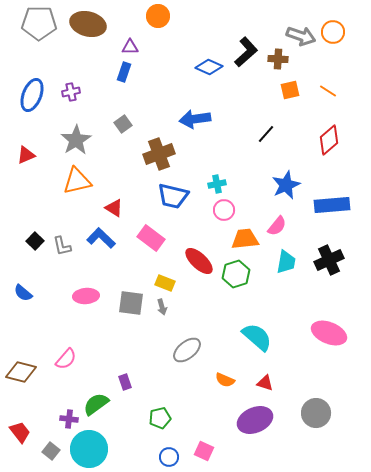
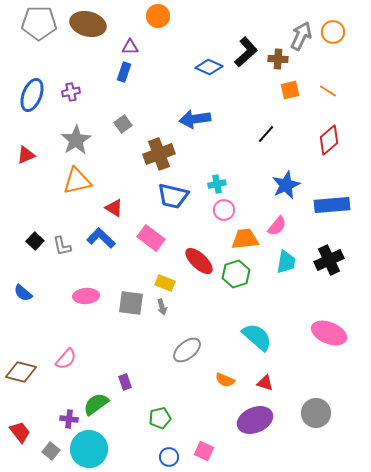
gray arrow at (301, 36): rotated 84 degrees counterclockwise
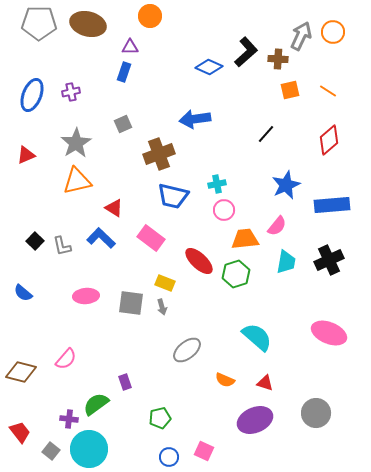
orange circle at (158, 16): moved 8 px left
gray square at (123, 124): rotated 12 degrees clockwise
gray star at (76, 140): moved 3 px down
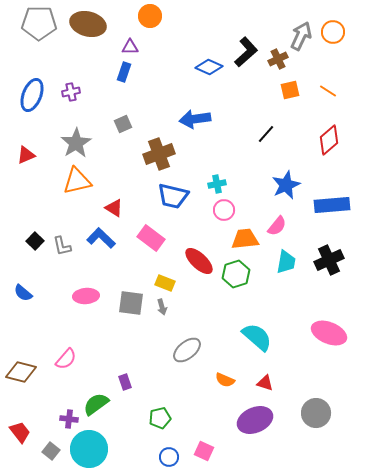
brown cross at (278, 59): rotated 30 degrees counterclockwise
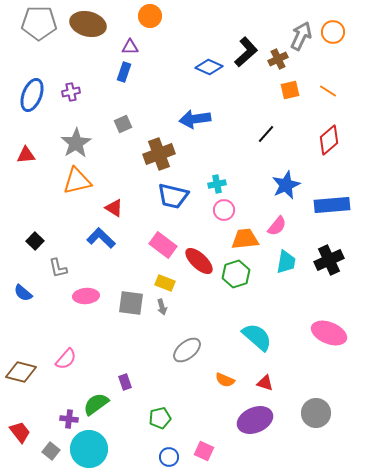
red triangle at (26, 155): rotated 18 degrees clockwise
pink rectangle at (151, 238): moved 12 px right, 7 px down
gray L-shape at (62, 246): moved 4 px left, 22 px down
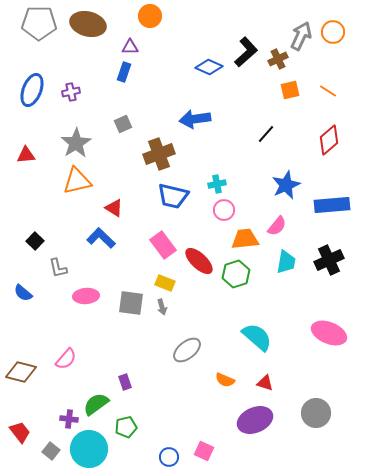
blue ellipse at (32, 95): moved 5 px up
pink rectangle at (163, 245): rotated 16 degrees clockwise
green pentagon at (160, 418): moved 34 px left, 9 px down
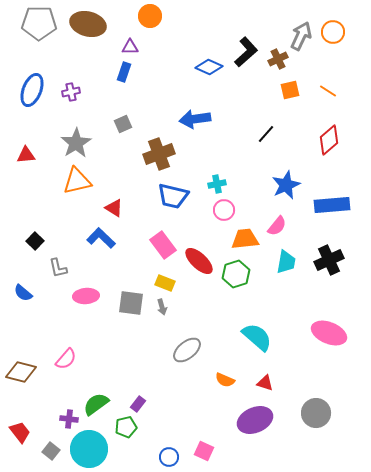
purple rectangle at (125, 382): moved 13 px right, 22 px down; rotated 56 degrees clockwise
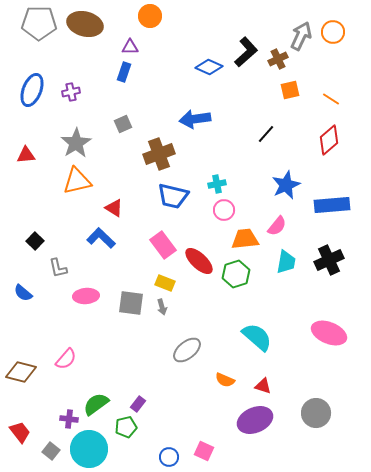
brown ellipse at (88, 24): moved 3 px left
orange line at (328, 91): moved 3 px right, 8 px down
red triangle at (265, 383): moved 2 px left, 3 px down
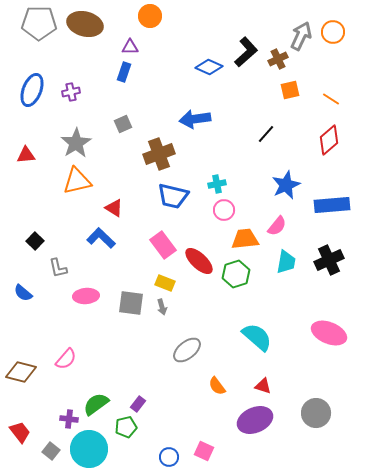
orange semicircle at (225, 380): moved 8 px left, 6 px down; rotated 30 degrees clockwise
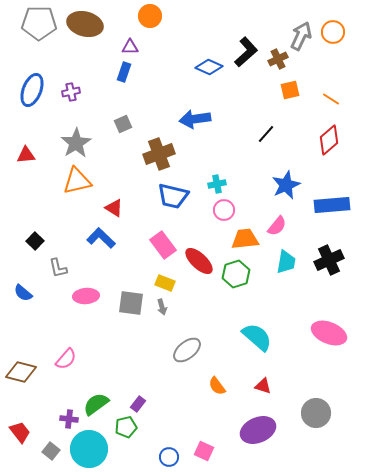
purple ellipse at (255, 420): moved 3 px right, 10 px down
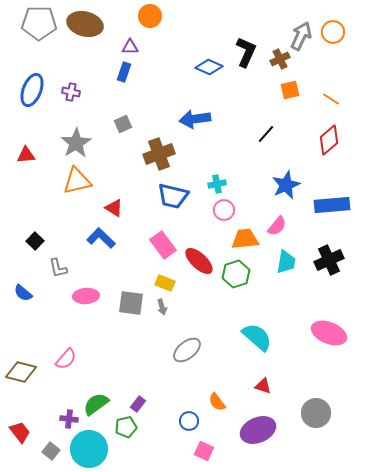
black L-shape at (246, 52): rotated 24 degrees counterclockwise
brown cross at (278, 59): moved 2 px right
purple cross at (71, 92): rotated 24 degrees clockwise
orange semicircle at (217, 386): moved 16 px down
blue circle at (169, 457): moved 20 px right, 36 px up
